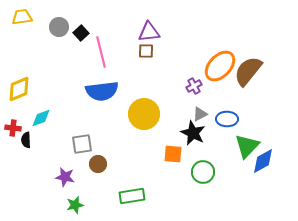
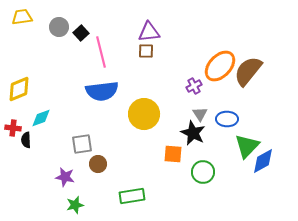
gray triangle: rotated 35 degrees counterclockwise
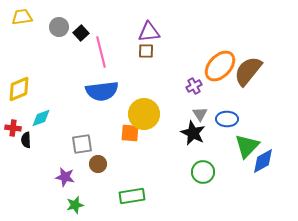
orange square: moved 43 px left, 21 px up
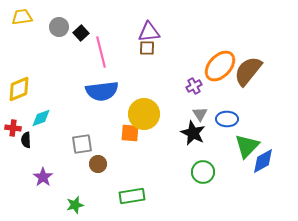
brown square: moved 1 px right, 3 px up
purple star: moved 22 px left; rotated 24 degrees clockwise
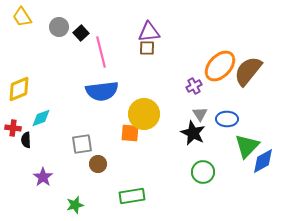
yellow trapezoid: rotated 115 degrees counterclockwise
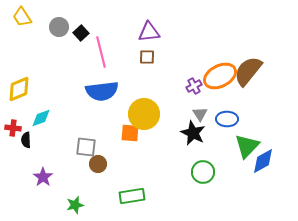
brown square: moved 9 px down
orange ellipse: moved 10 px down; rotated 20 degrees clockwise
gray square: moved 4 px right, 3 px down; rotated 15 degrees clockwise
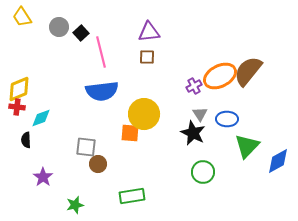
red cross: moved 4 px right, 21 px up
blue diamond: moved 15 px right
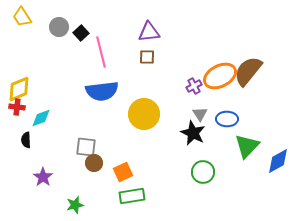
orange square: moved 7 px left, 39 px down; rotated 30 degrees counterclockwise
brown circle: moved 4 px left, 1 px up
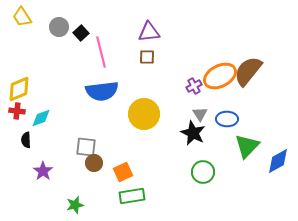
red cross: moved 4 px down
purple star: moved 6 px up
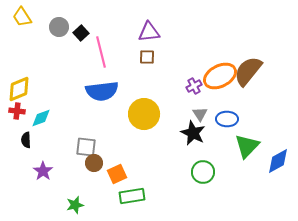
orange square: moved 6 px left, 2 px down
